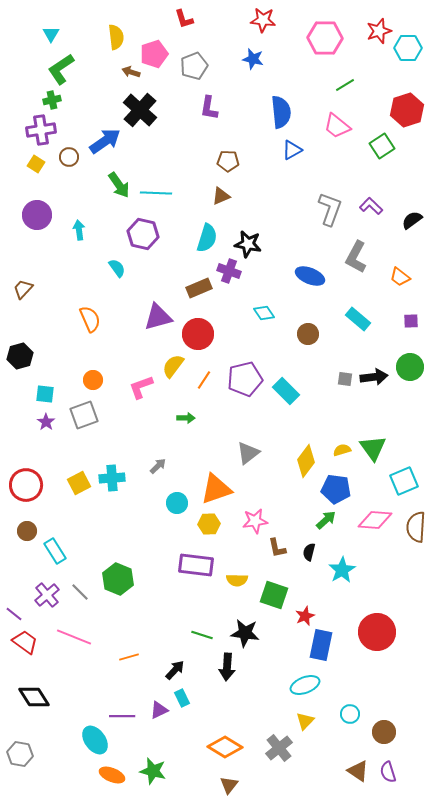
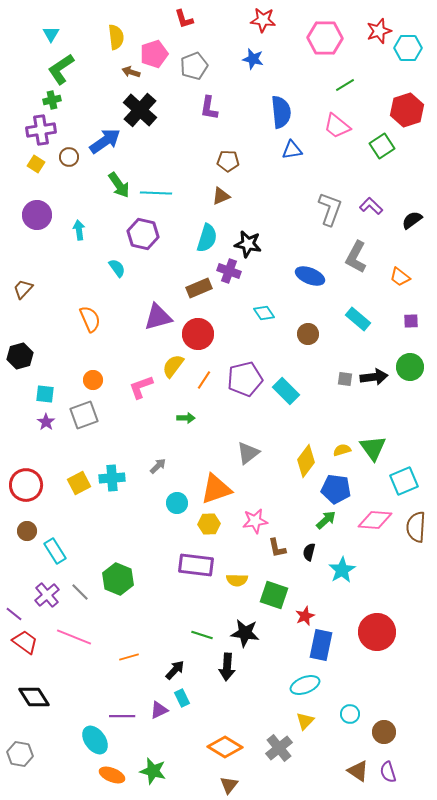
blue triangle at (292, 150): rotated 20 degrees clockwise
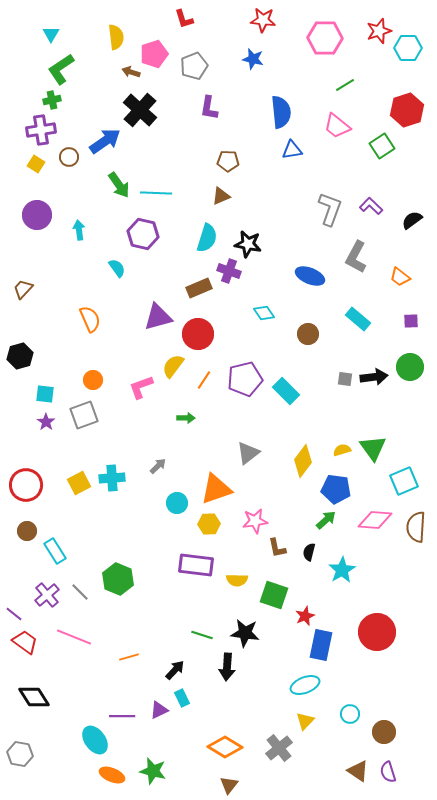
yellow diamond at (306, 461): moved 3 px left
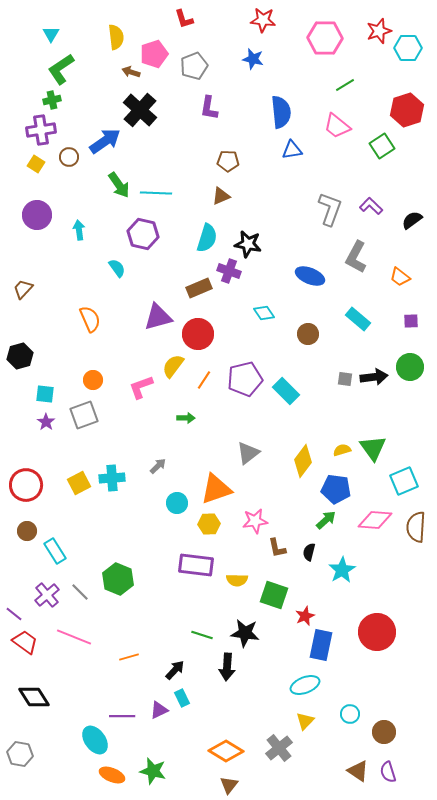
orange diamond at (225, 747): moved 1 px right, 4 px down
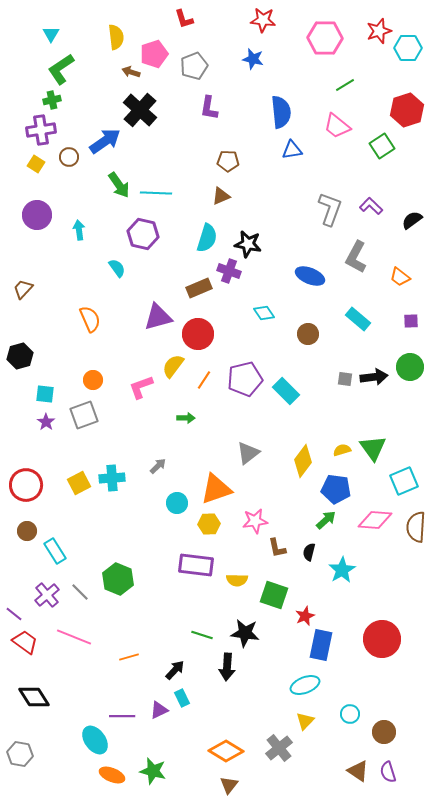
red circle at (377, 632): moved 5 px right, 7 px down
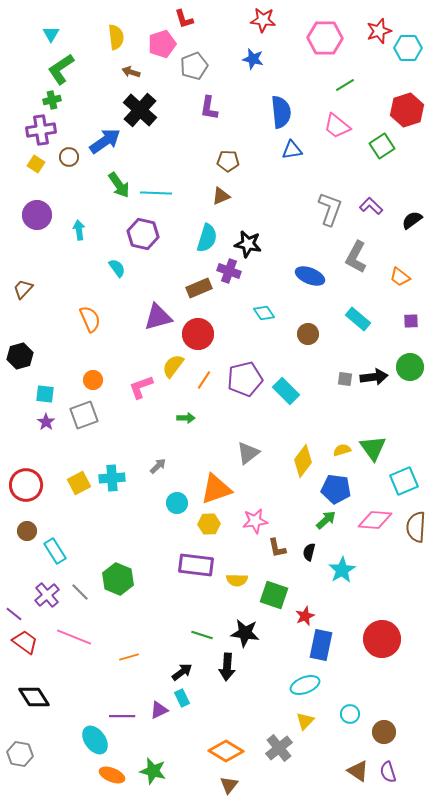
pink pentagon at (154, 54): moved 8 px right, 10 px up
black arrow at (175, 670): moved 7 px right, 2 px down; rotated 10 degrees clockwise
